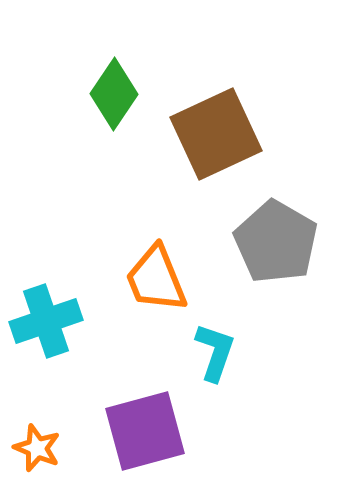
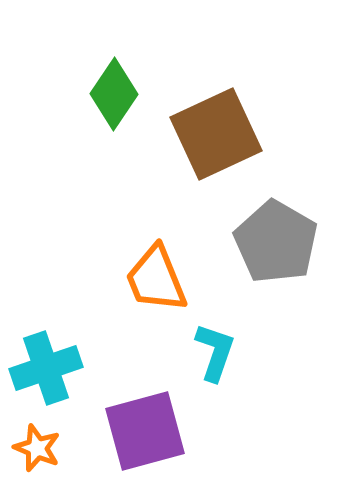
cyan cross: moved 47 px down
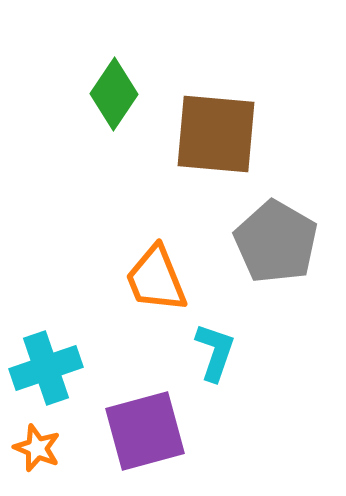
brown square: rotated 30 degrees clockwise
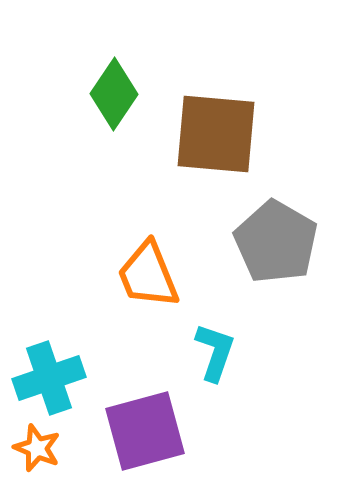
orange trapezoid: moved 8 px left, 4 px up
cyan cross: moved 3 px right, 10 px down
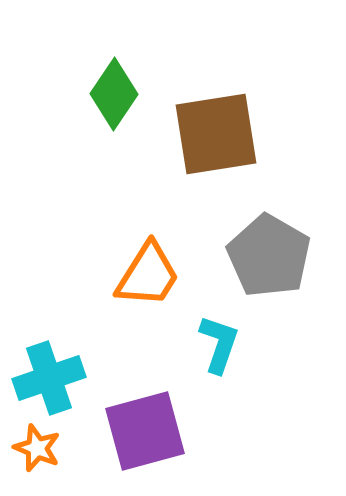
brown square: rotated 14 degrees counterclockwise
gray pentagon: moved 7 px left, 14 px down
orange trapezoid: rotated 126 degrees counterclockwise
cyan L-shape: moved 4 px right, 8 px up
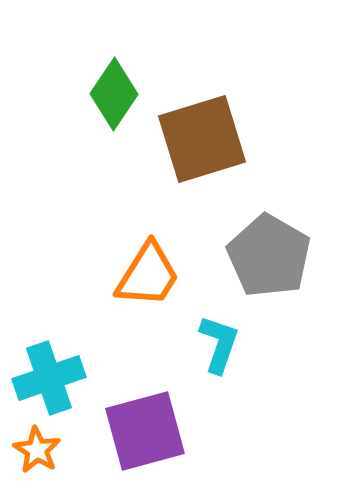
brown square: moved 14 px left, 5 px down; rotated 8 degrees counterclockwise
orange star: moved 2 px down; rotated 9 degrees clockwise
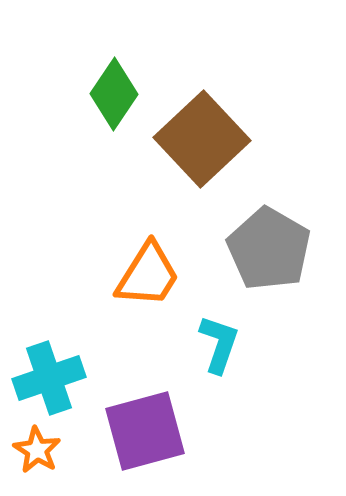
brown square: rotated 26 degrees counterclockwise
gray pentagon: moved 7 px up
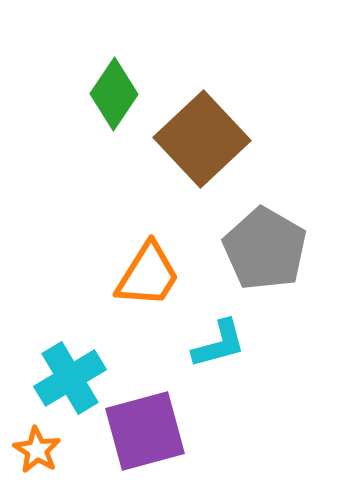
gray pentagon: moved 4 px left
cyan L-shape: rotated 56 degrees clockwise
cyan cross: moved 21 px right; rotated 12 degrees counterclockwise
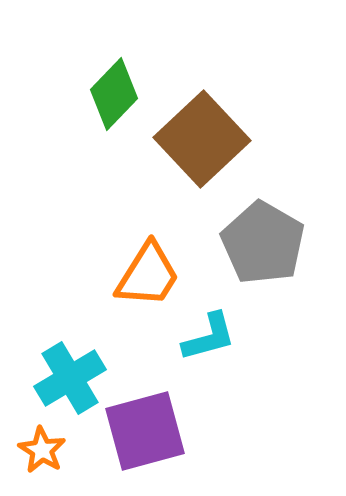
green diamond: rotated 10 degrees clockwise
gray pentagon: moved 2 px left, 6 px up
cyan L-shape: moved 10 px left, 7 px up
orange star: moved 5 px right
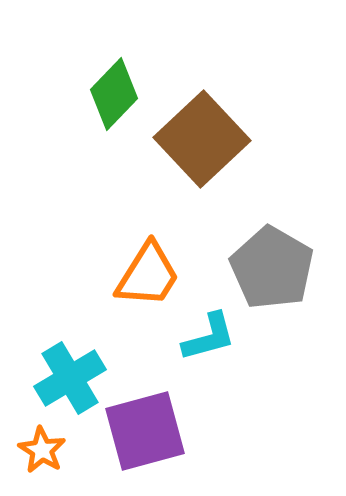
gray pentagon: moved 9 px right, 25 px down
